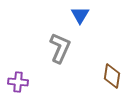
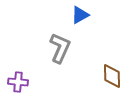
blue triangle: rotated 30 degrees clockwise
brown diamond: rotated 10 degrees counterclockwise
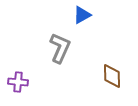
blue triangle: moved 2 px right
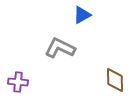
gray L-shape: rotated 88 degrees counterclockwise
brown diamond: moved 3 px right, 4 px down
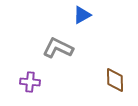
gray L-shape: moved 2 px left
purple cross: moved 12 px right
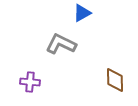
blue triangle: moved 2 px up
gray L-shape: moved 3 px right, 4 px up
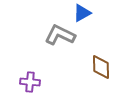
gray L-shape: moved 1 px left, 9 px up
brown diamond: moved 14 px left, 13 px up
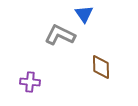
blue triangle: moved 2 px right, 1 px down; rotated 36 degrees counterclockwise
